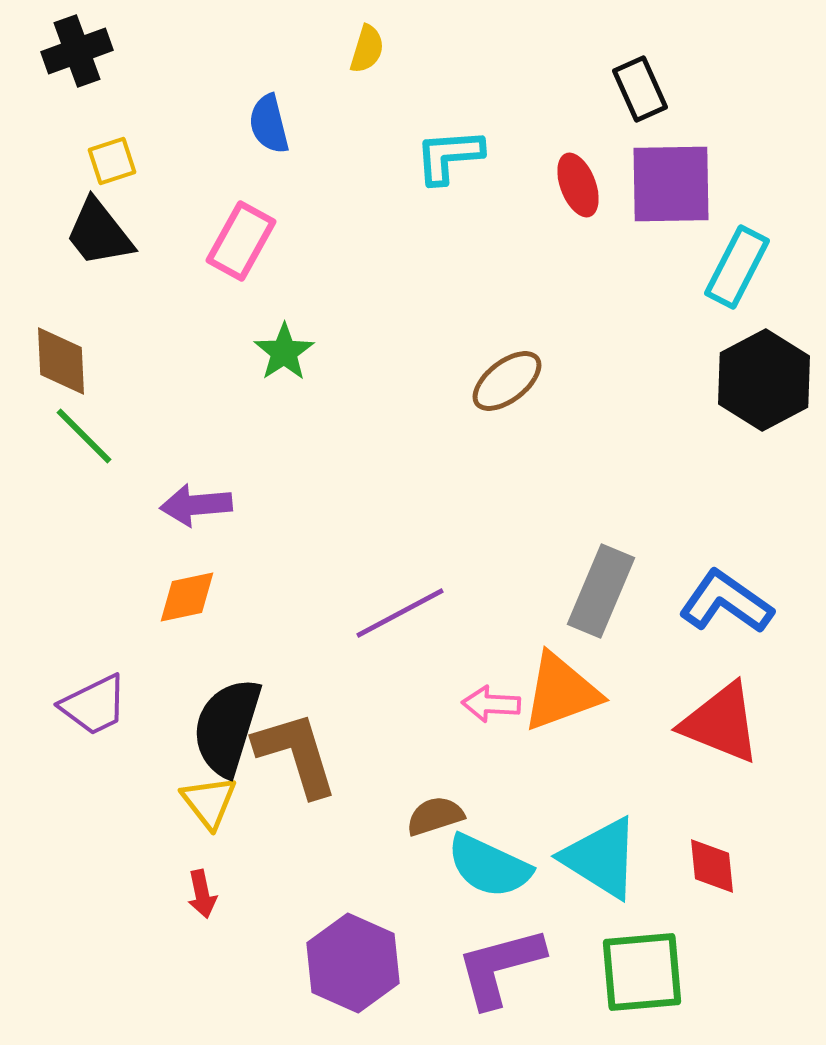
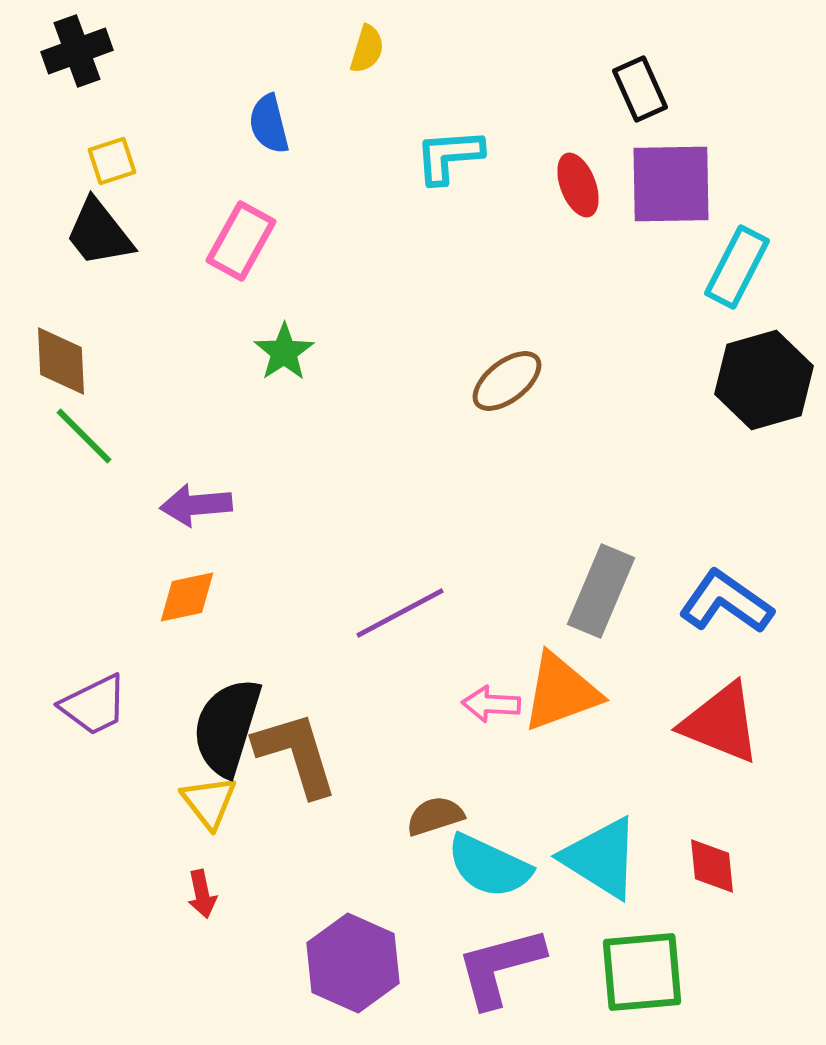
black hexagon: rotated 12 degrees clockwise
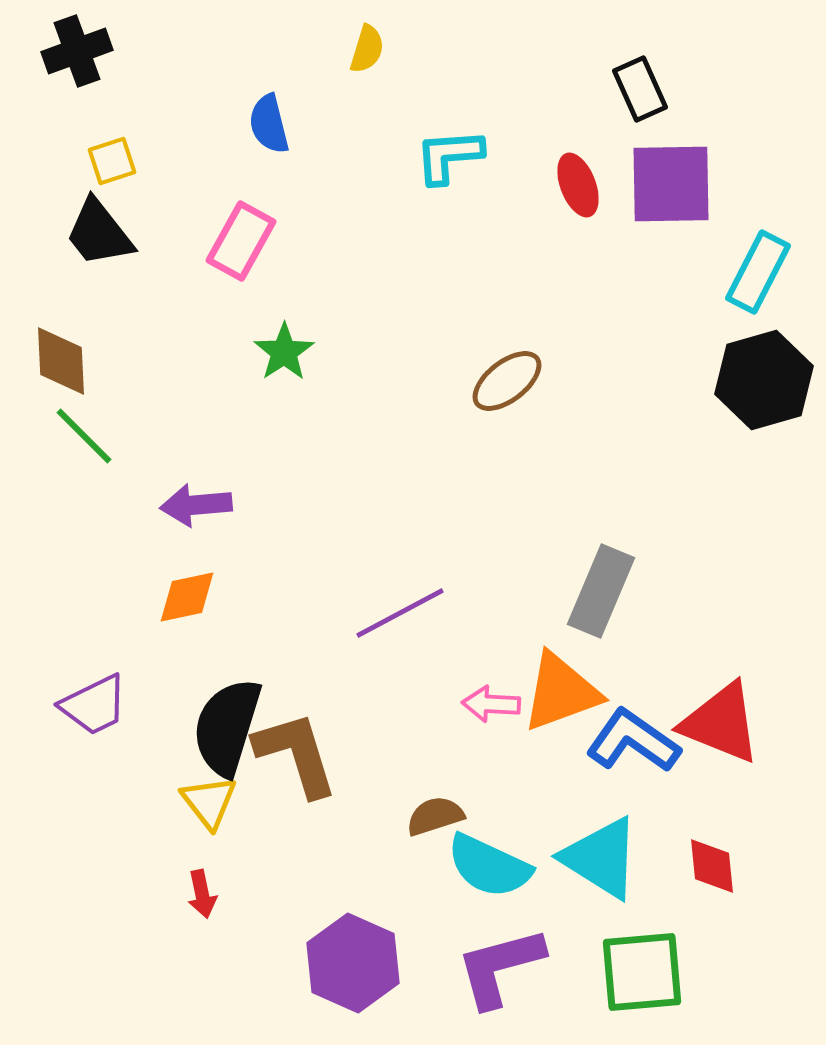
cyan rectangle: moved 21 px right, 5 px down
blue L-shape: moved 93 px left, 139 px down
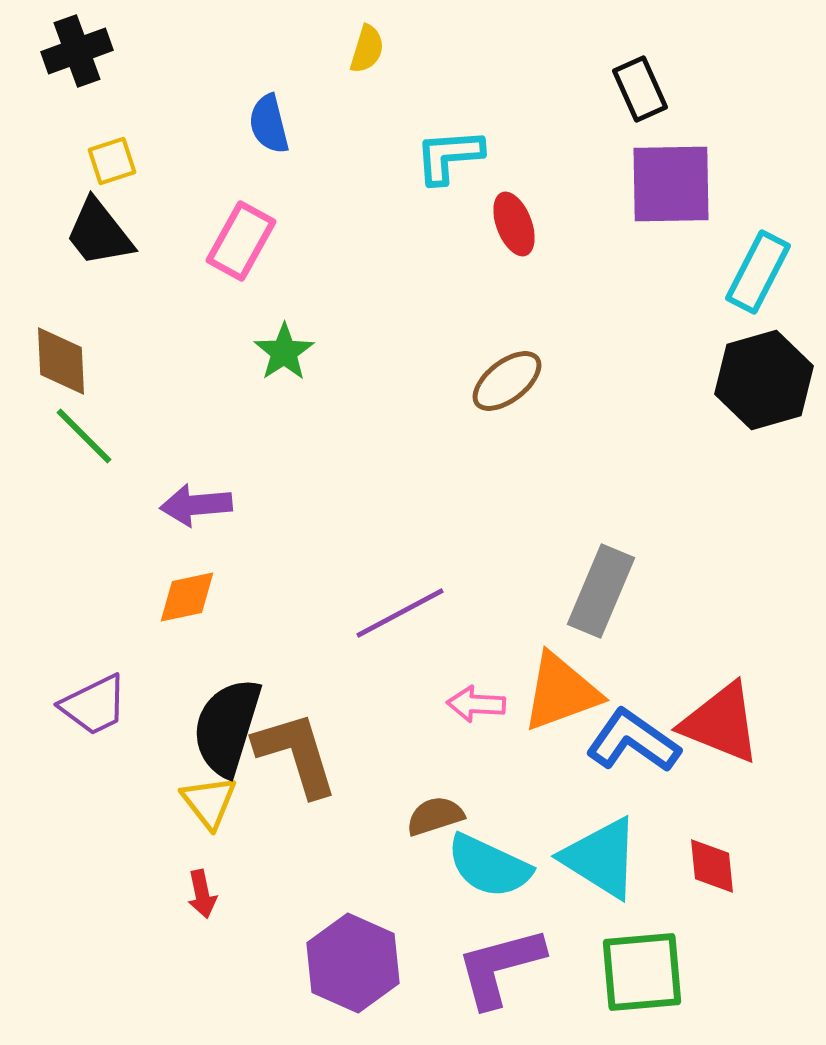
red ellipse: moved 64 px left, 39 px down
pink arrow: moved 15 px left
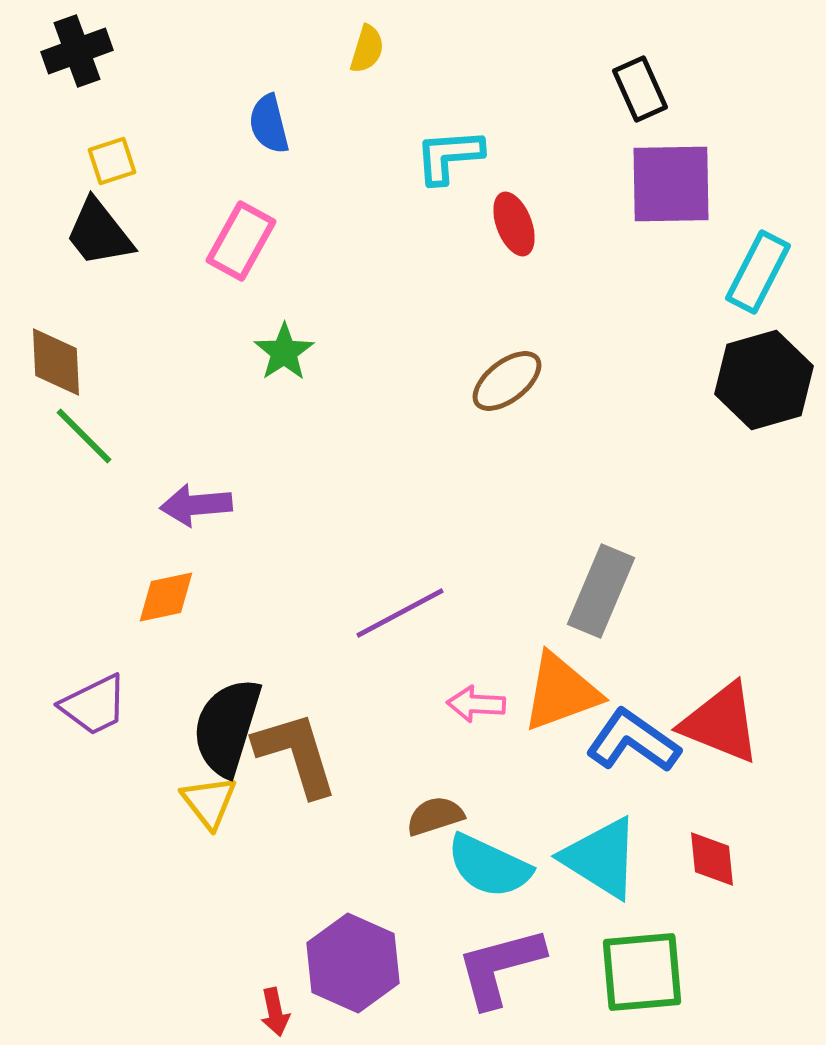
brown diamond: moved 5 px left, 1 px down
orange diamond: moved 21 px left
red diamond: moved 7 px up
red arrow: moved 73 px right, 118 px down
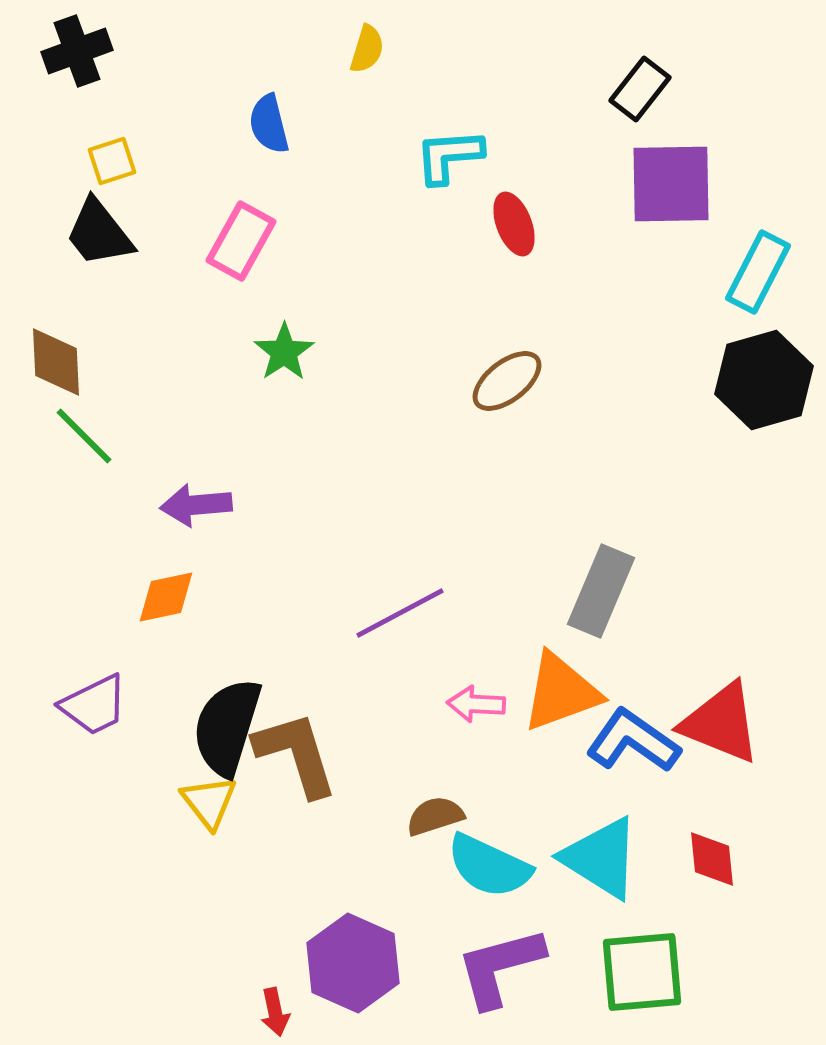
black rectangle: rotated 62 degrees clockwise
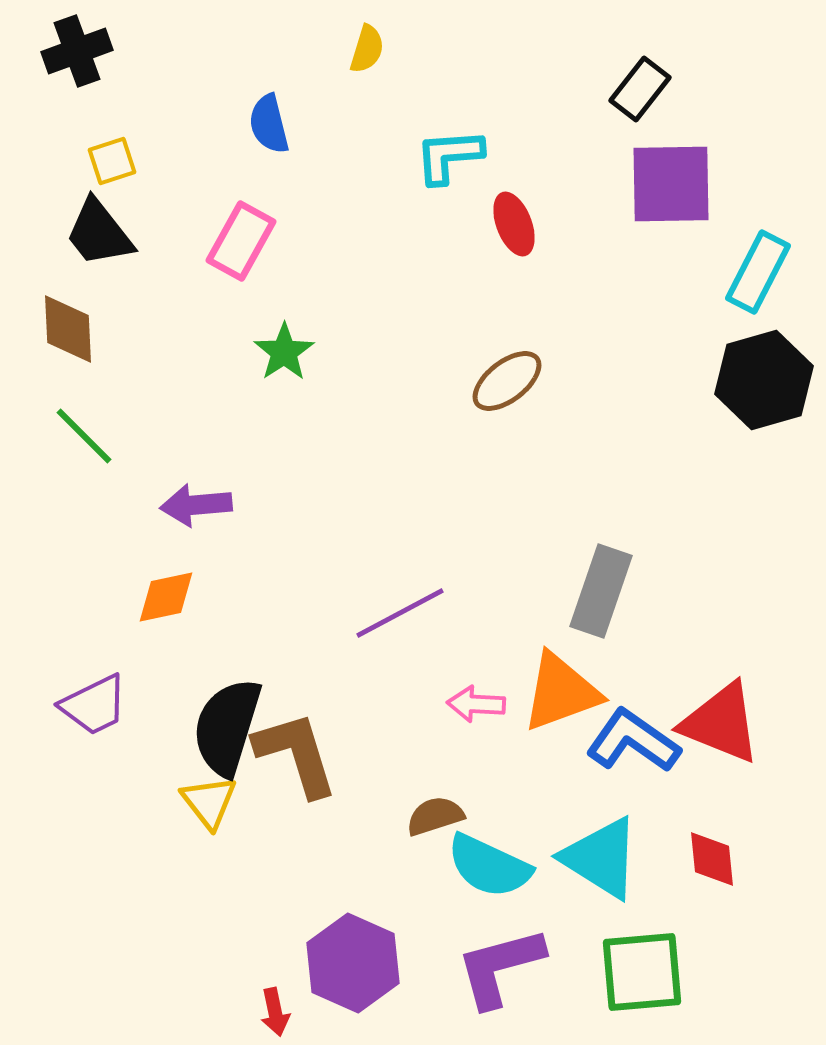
brown diamond: moved 12 px right, 33 px up
gray rectangle: rotated 4 degrees counterclockwise
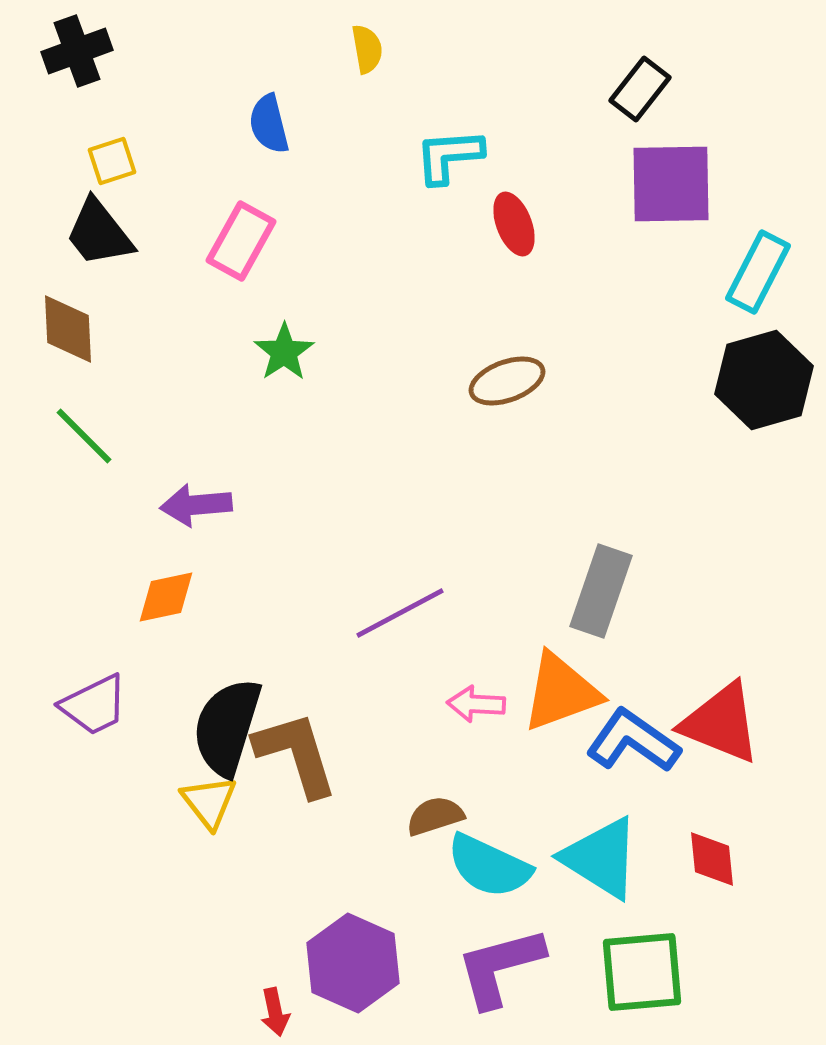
yellow semicircle: rotated 27 degrees counterclockwise
brown ellipse: rotated 18 degrees clockwise
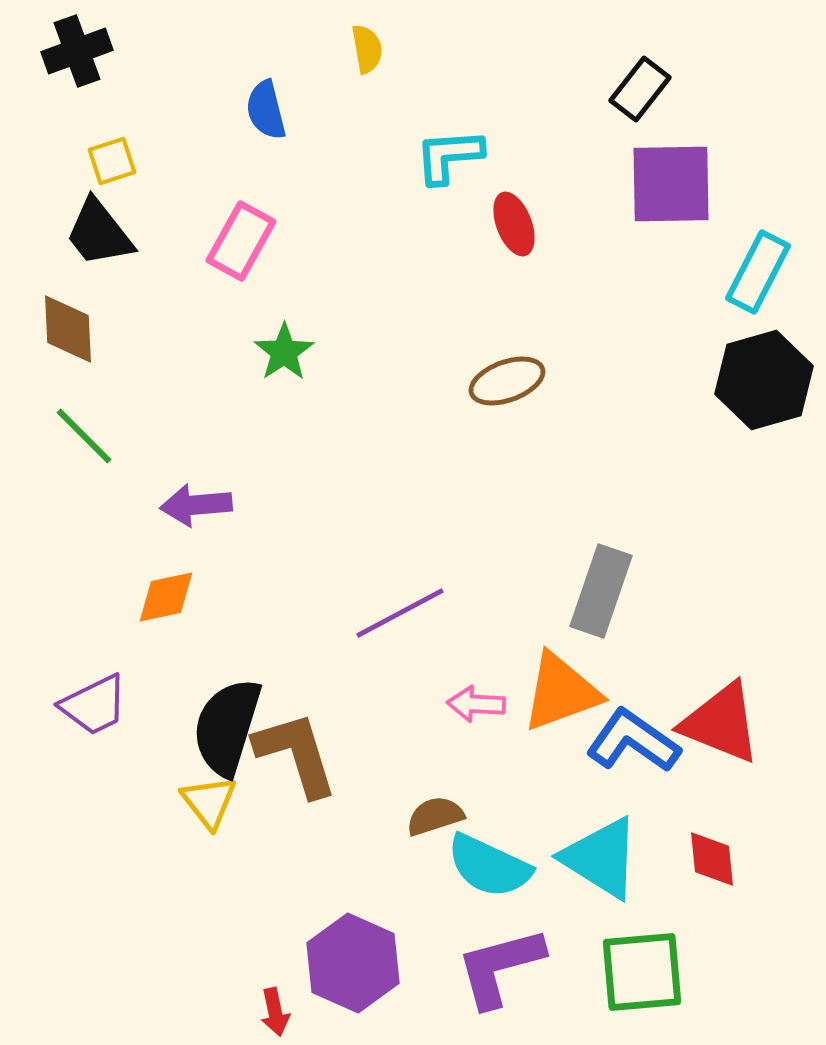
blue semicircle: moved 3 px left, 14 px up
